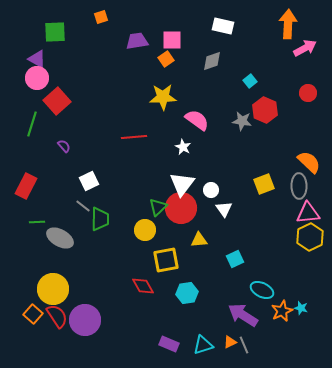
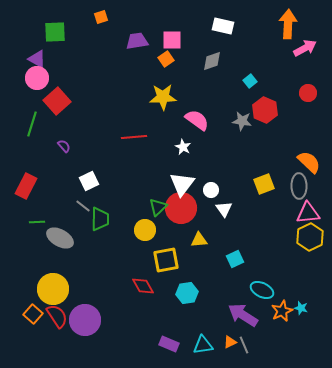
cyan triangle at (203, 345): rotated 10 degrees clockwise
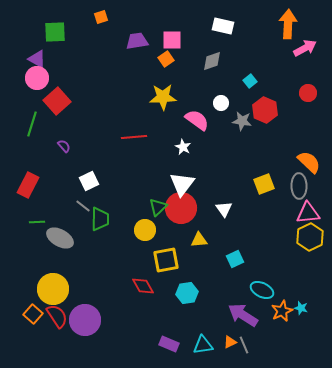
red rectangle at (26, 186): moved 2 px right, 1 px up
white circle at (211, 190): moved 10 px right, 87 px up
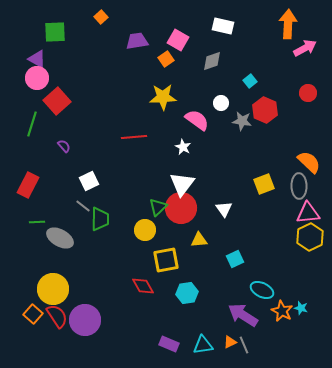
orange square at (101, 17): rotated 24 degrees counterclockwise
pink square at (172, 40): moved 6 px right; rotated 30 degrees clockwise
orange star at (282, 311): rotated 20 degrees counterclockwise
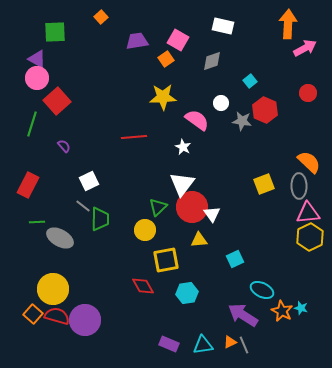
red circle at (181, 208): moved 11 px right, 1 px up
white triangle at (224, 209): moved 12 px left, 5 px down
red semicircle at (57, 316): rotated 40 degrees counterclockwise
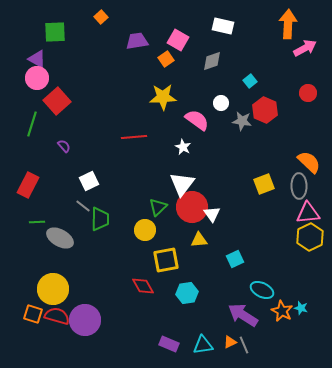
orange square at (33, 314): rotated 24 degrees counterclockwise
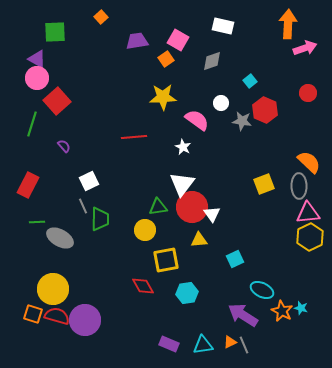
pink arrow at (305, 48): rotated 10 degrees clockwise
gray line at (83, 206): rotated 28 degrees clockwise
green triangle at (158, 207): rotated 36 degrees clockwise
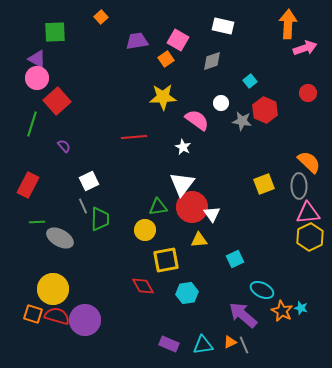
purple arrow at (243, 315): rotated 8 degrees clockwise
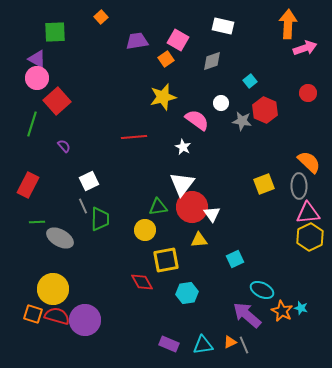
yellow star at (163, 97): rotated 12 degrees counterclockwise
red diamond at (143, 286): moved 1 px left, 4 px up
purple arrow at (243, 315): moved 4 px right
